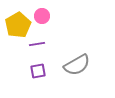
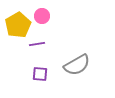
purple square: moved 2 px right, 3 px down; rotated 14 degrees clockwise
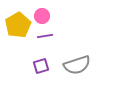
purple line: moved 8 px right, 8 px up
gray semicircle: rotated 12 degrees clockwise
purple square: moved 1 px right, 8 px up; rotated 21 degrees counterclockwise
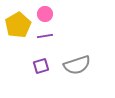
pink circle: moved 3 px right, 2 px up
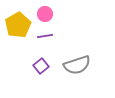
purple square: rotated 21 degrees counterclockwise
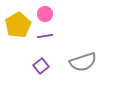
gray semicircle: moved 6 px right, 3 px up
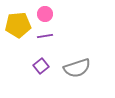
yellow pentagon: rotated 25 degrees clockwise
gray semicircle: moved 6 px left, 6 px down
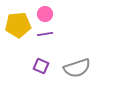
purple line: moved 2 px up
purple square: rotated 28 degrees counterclockwise
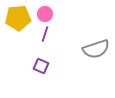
yellow pentagon: moved 7 px up
purple line: rotated 63 degrees counterclockwise
gray semicircle: moved 19 px right, 19 px up
